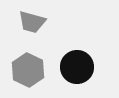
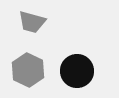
black circle: moved 4 px down
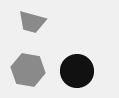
gray hexagon: rotated 16 degrees counterclockwise
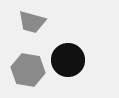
black circle: moved 9 px left, 11 px up
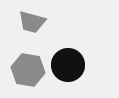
black circle: moved 5 px down
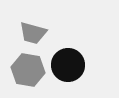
gray trapezoid: moved 1 px right, 11 px down
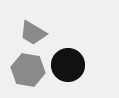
gray trapezoid: rotated 16 degrees clockwise
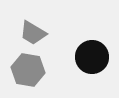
black circle: moved 24 px right, 8 px up
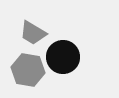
black circle: moved 29 px left
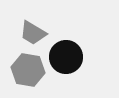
black circle: moved 3 px right
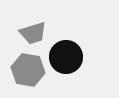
gray trapezoid: rotated 48 degrees counterclockwise
